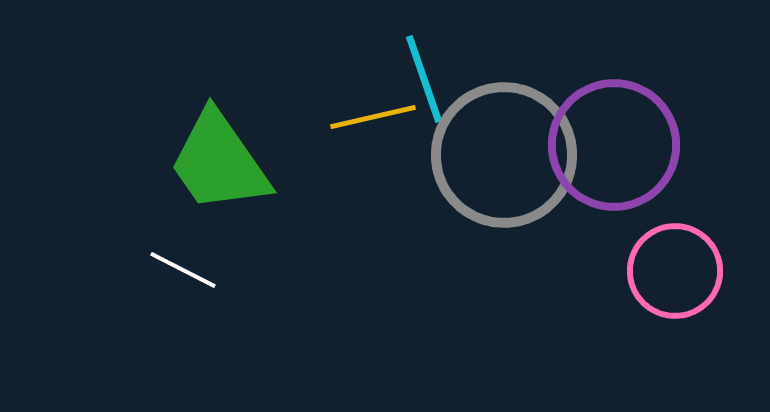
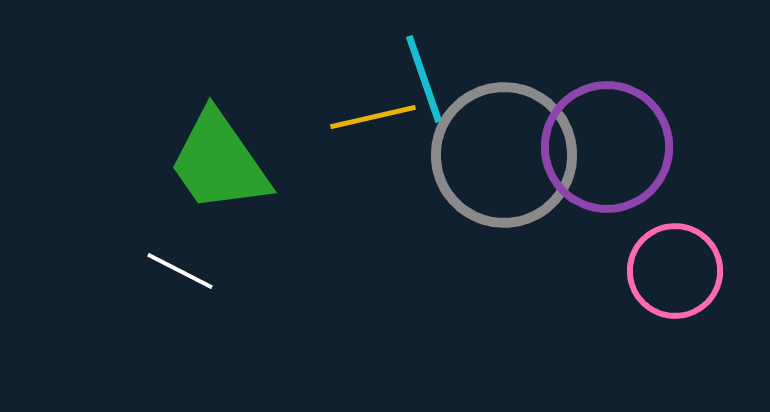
purple circle: moved 7 px left, 2 px down
white line: moved 3 px left, 1 px down
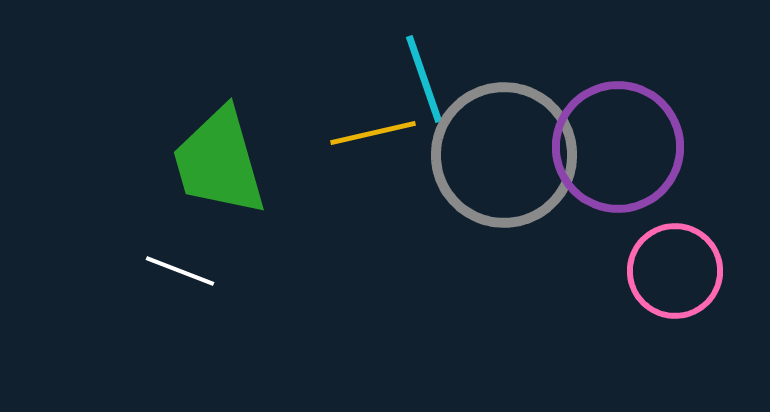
yellow line: moved 16 px down
purple circle: moved 11 px right
green trapezoid: rotated 19 degrees clockwise
white line: rotated 6 degrees counterclockwise
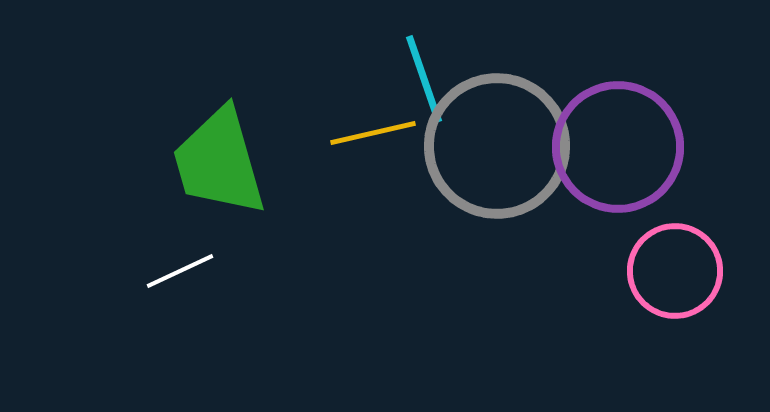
gray circle: moved 7 px left, 9 px up
white line: rotated 46 degrees counterclockwise
